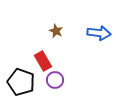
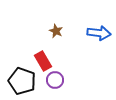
black pentagon: moved 1 px right, 1 px up
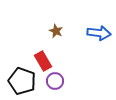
purple circle: moved 1 px down
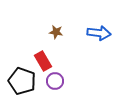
brown star: moved 1 px down; rotated 16 degrees counterclockwise
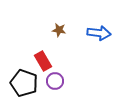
brown star: moved 3 px right, 2 px up
black pentagon: moved 2 px right, 2 px down
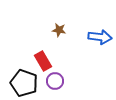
blue arrow: moved 1 px right, 4 px down
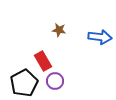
black pentagon: rotated 24 degrees clockwise
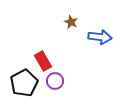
brown star: moved 12 px right, 8 px up; rotated 16 degrees clockwise
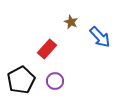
blue arrow: rotated 40 degrees clockwise
red rectangle: moved 4 px right, 12 px up; rotated 72 degrees clockwise
black pentagon: moved 3 px left, 3 px up
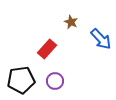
blue arrow: moved 1 px right, 2 px down
black pentagon: rotated 20 degrees clockwise
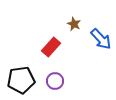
brown star: moved 3 px right, 2 px down
red rectangle: moved 4 px right, 2 px up
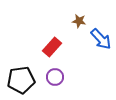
brown star: moved 5 px right, 3 px up; rotated 16 degrees counterclockwise
red rectangle: moved 1 px right
purple circle: moved 4 px up
